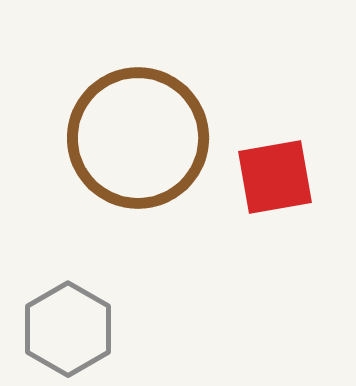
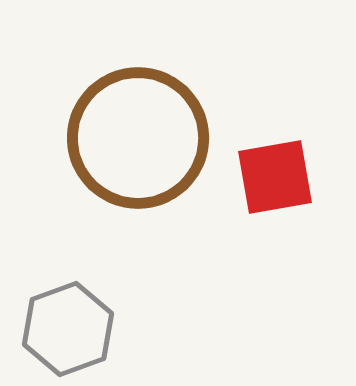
gray hexagon: rotated 10 degrees clockwise
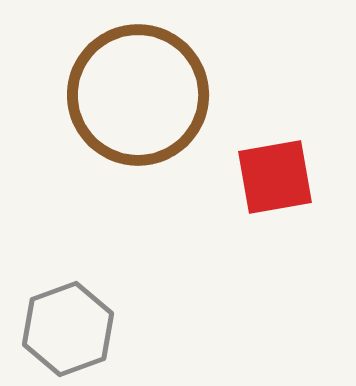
brown circle: moved 43 px up
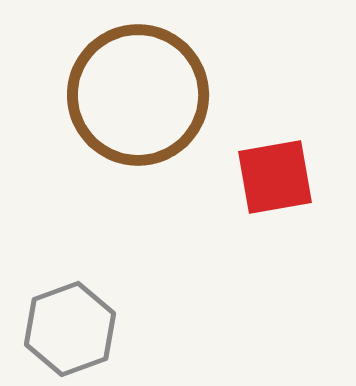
gray hexagon: moved 2 px right
